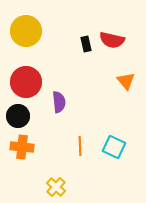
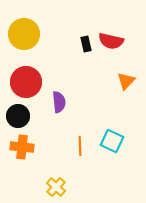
yellow circle: moved 2 px left, 3 px down
red semicircle: moved 1 px left, 1 px down
orange triangle: rotated 24 degrees clockwise
cyan square: moved 2 px left, 6 px up
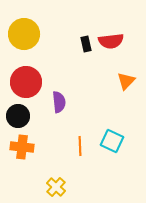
red semicircle: rotated 20 degrees counterclockwise
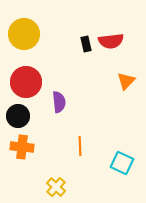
cyan square: moved 10 px right, 22 px down
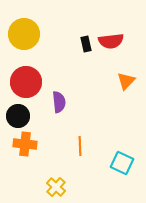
orange cross: moved 3 px right, 3 px up
